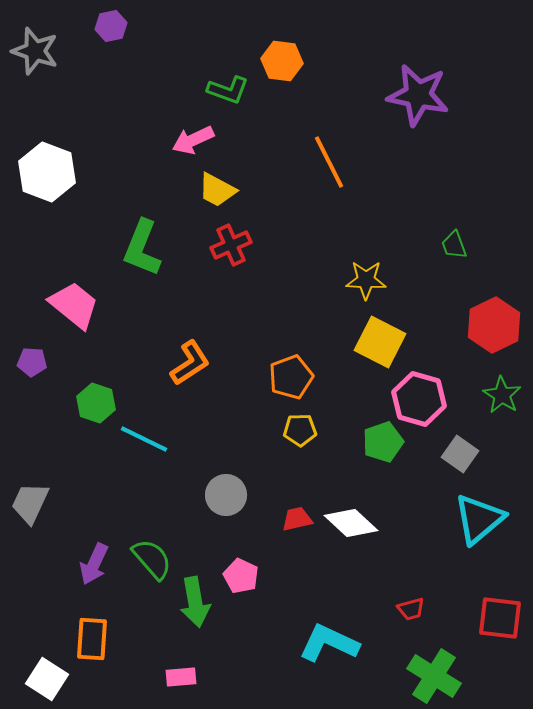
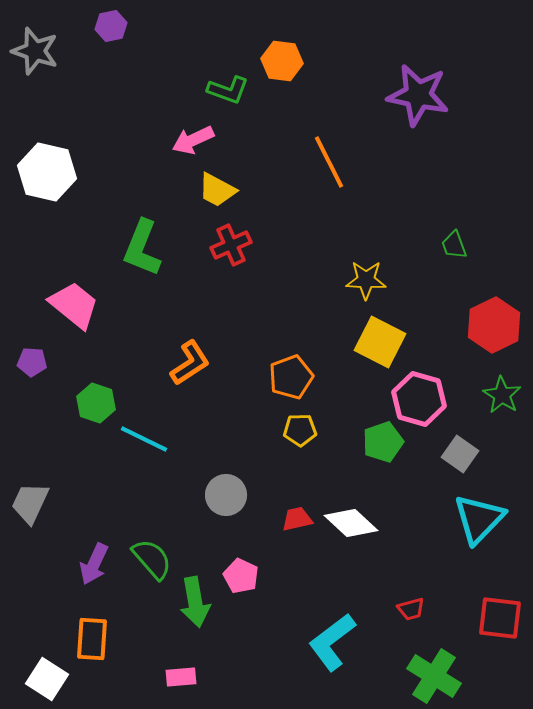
white hexagon at (47, 172): rotated 8 degrees counterclockwise
cyan triangle at (479, 519): rotated 6 degrees counterclockwise
cyan L-shape at (329, 643): moved 3 px right, 1 px up; rotated 62 degrees counterclockwise
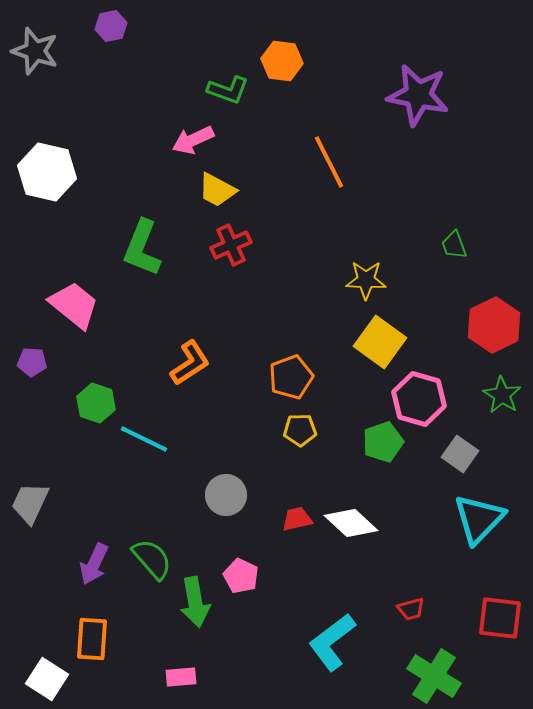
yellow square at (380, 342): rotated 9 degrees clockwise
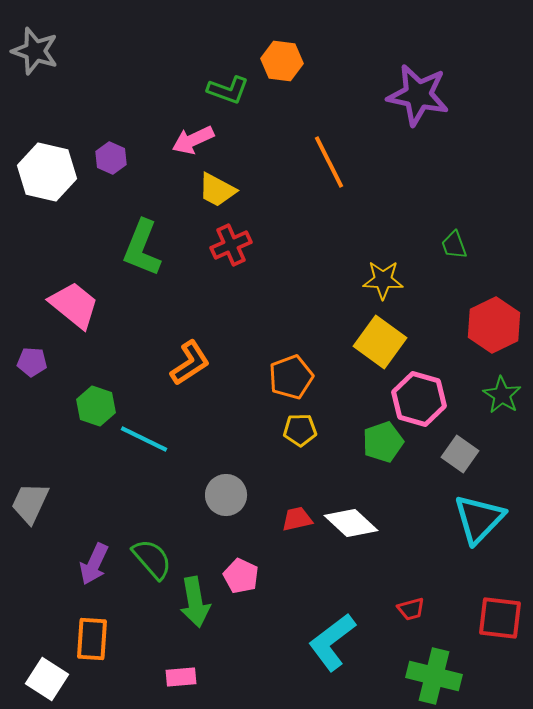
purple hexagon at (111, 26): moved 132 px down; rotated 24 degrees counterclockwise
yellow star at (366, 280): moved 17 px right
green hexagon at (96, 403): moved 3 px down
green cross at (434, 676): rotated 18 degrees counterclockwise
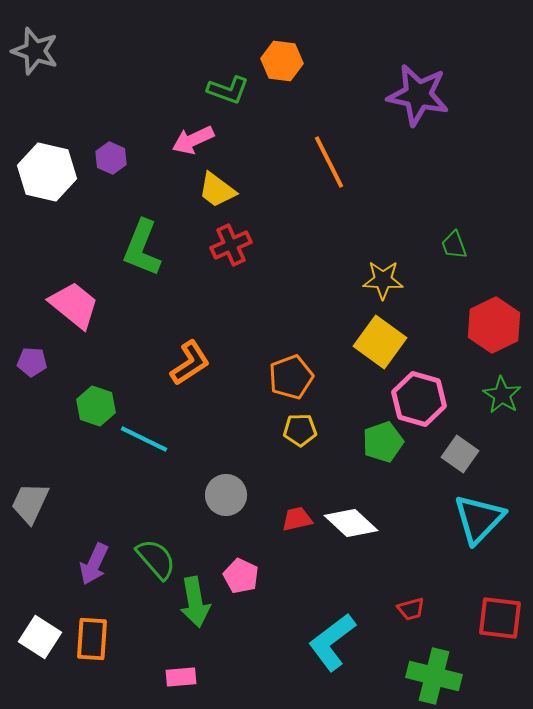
yellow trapezoid at (217, 190): rotated 9 degrees clockwise
green semicircle at (152, 559): moved 4 px right
white square at (47, 679): moved 7 px left, 42 px up
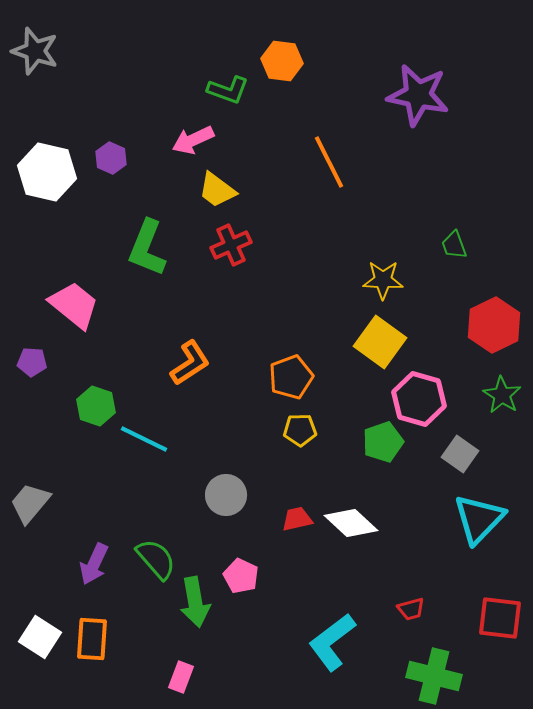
green L-shape at (142, 248): moved 5 px right
gray trapezoid at (30, 503): rotated 15 degrees clockwise
pink rectangle at (181, 677): rotated 64 degrees counterclockwise
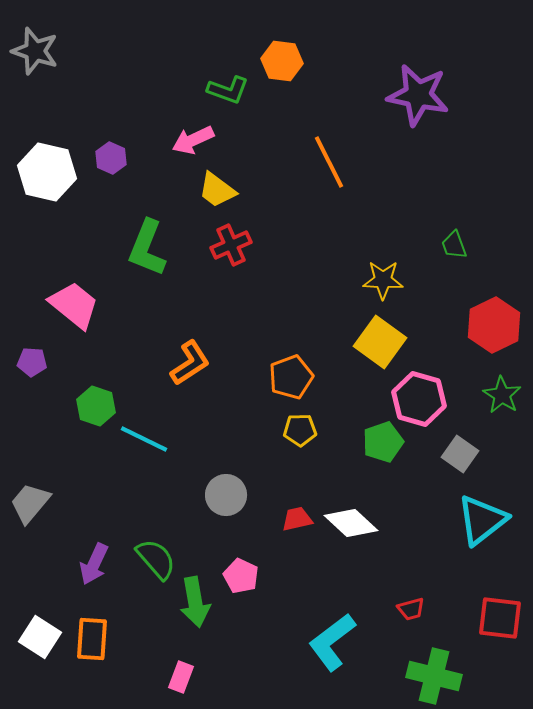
cyan triangle at (479, 519): moved 3 px right, 1 px down; rotated 8 degrees clockwise
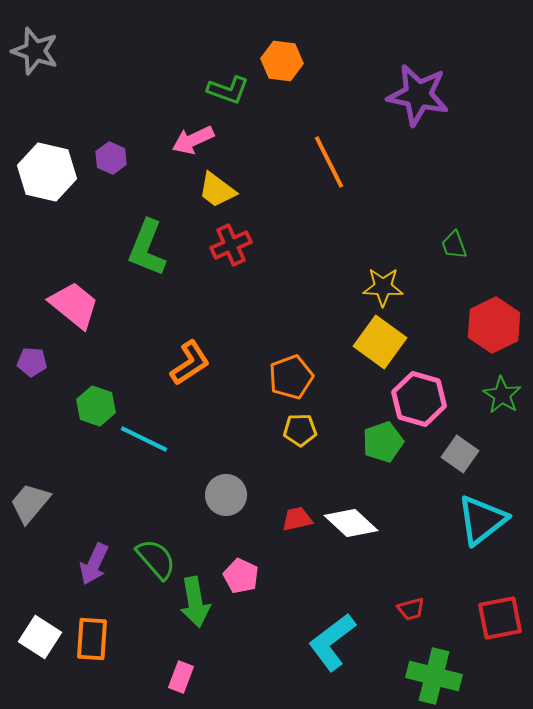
yellow star at (383, 280): moved 7 px down
red square at (500, 618): rotated 18 degrees counterclockwise
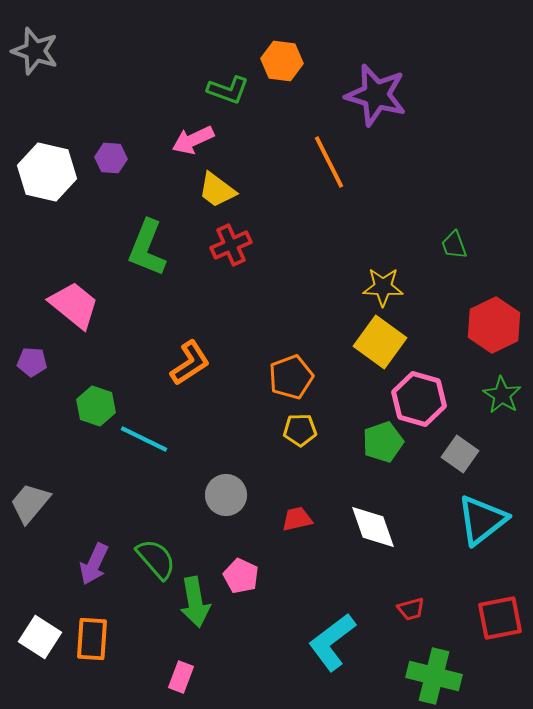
purple star at (418, 95): moved 42 px left; rotated 4 degrees clockwise
purple hexagon at (111, 158): rotated 20 degrees counterclockwise
white diamond at (351, 523): moved 22 px right, 4 px down; rotated 28 degrees clockwise
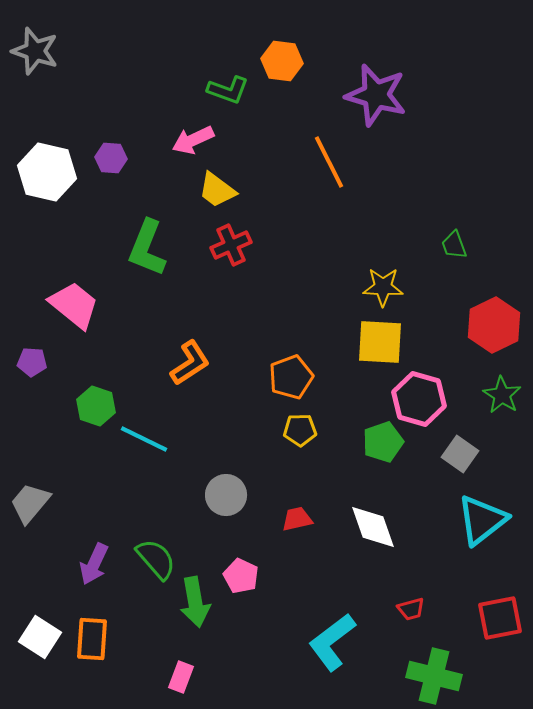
yellow square at (380, 342): rotated 33 degrees counterclockwise
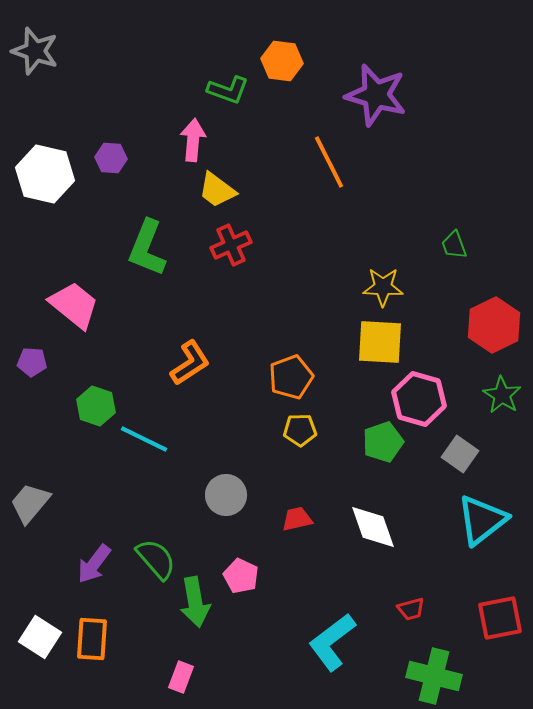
pink arrow at (193, 140): rotated 120 degrees clockwise
white hexagon at (47, 172): moved 2 px left, 2 px down
purple arrow at (94, 564): rotated 12 degrees clockwise
